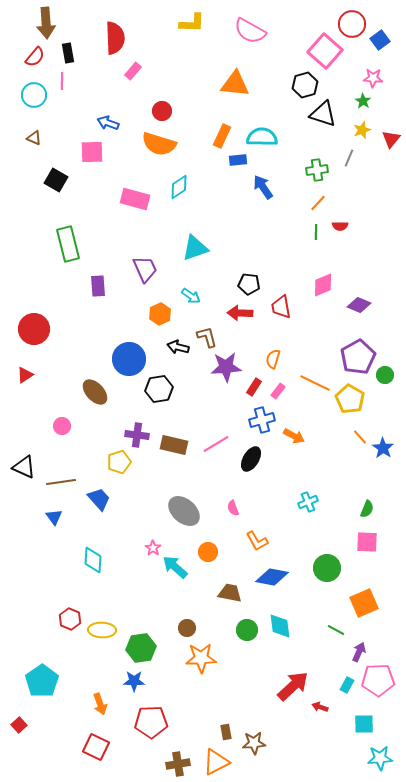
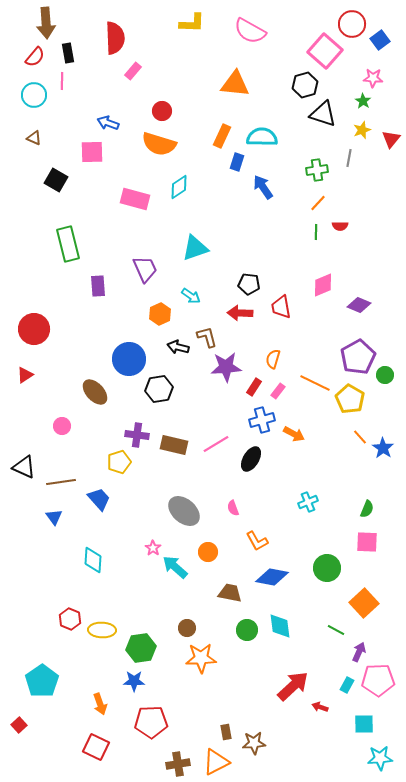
gray line at (349, 158): rotated 12 degrees counterclockwise
blue rectangle at (238, 160): moved 1 px left, 2 px down; rotated 66 degrees counterclockwise
orange arrow at (294, 436): moved 2 px up
orange square at (364, 603): rotated 20 degrees counterclockwise
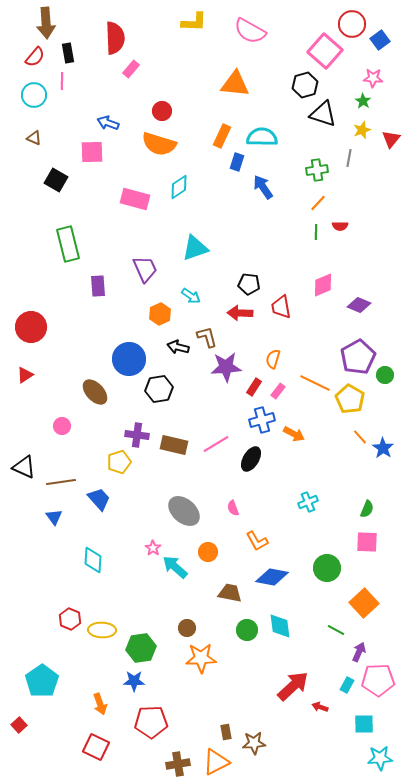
yellow L-shape at (192, 23): moved 2 px right, 1 px up
pink rectangle at (133, 71): moved 2 px left, 2 px up
red circle at (34, 329): moved 3 px left, 2 px up
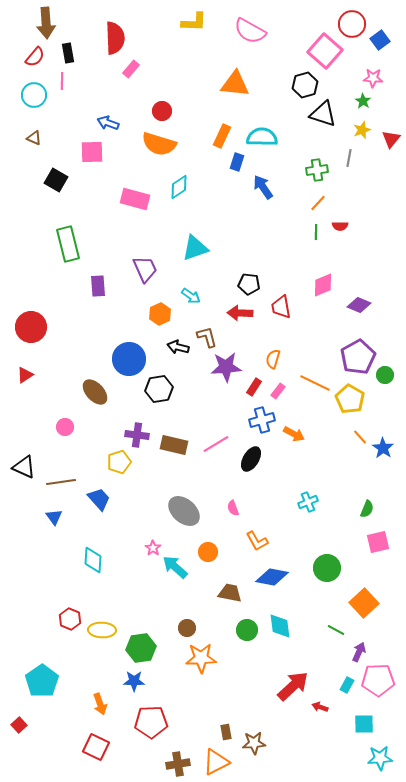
pink circle at (62, 426): moved 3 px right, 1 px down
pink square at (367, 542): moved 11 px right; rotated 15 degrees counterclockwise
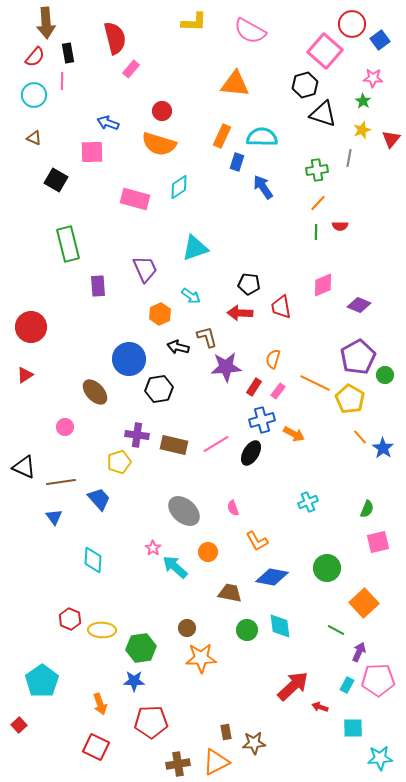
red semicircle at (115, 38): rotated 12 degrees counterclockwise
black ellipse at (251, 459): moved 6 px up
cyan square at (364, 724): moved 11 px left, 4 px down
